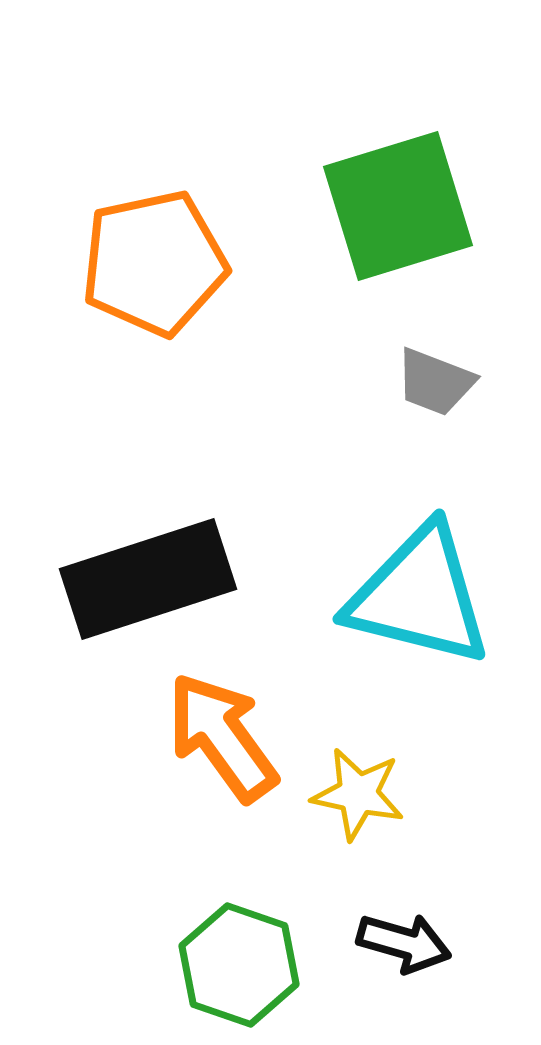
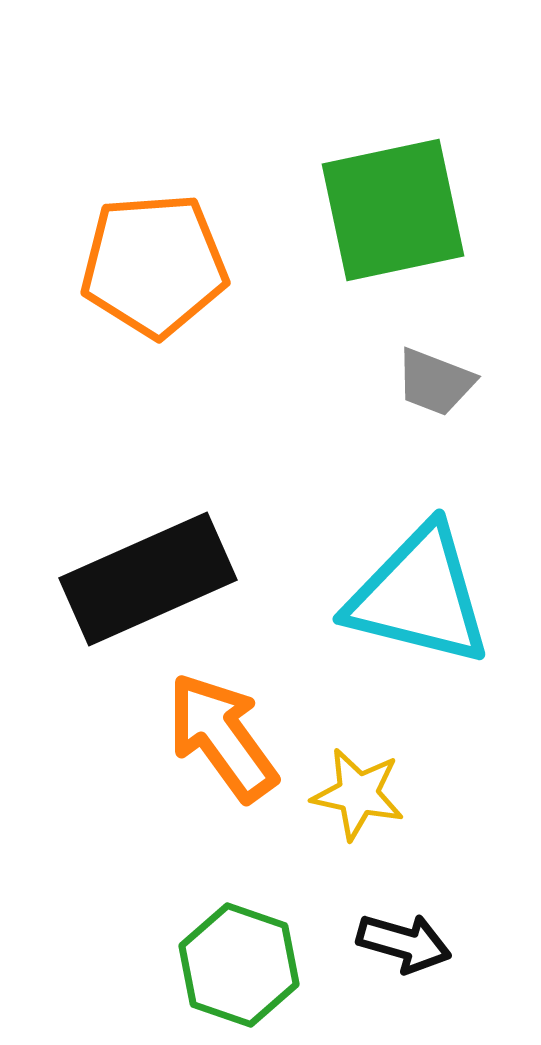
green square: moved 5 px left, 4 px down; rotated 5 degrees clockwise
orange pentagon: moved 2 px down; rotated 8 degrees clockwise
black rectangle: rotated 6 degrees counterclockwise
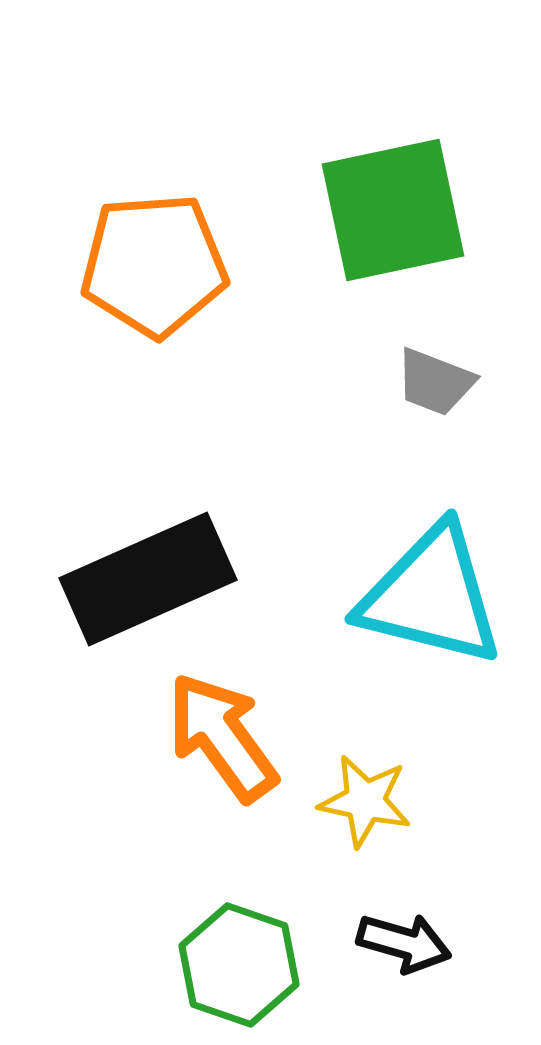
cyan triangle: moved 12 px right
yellow star: moved 7 px right, 7 px down
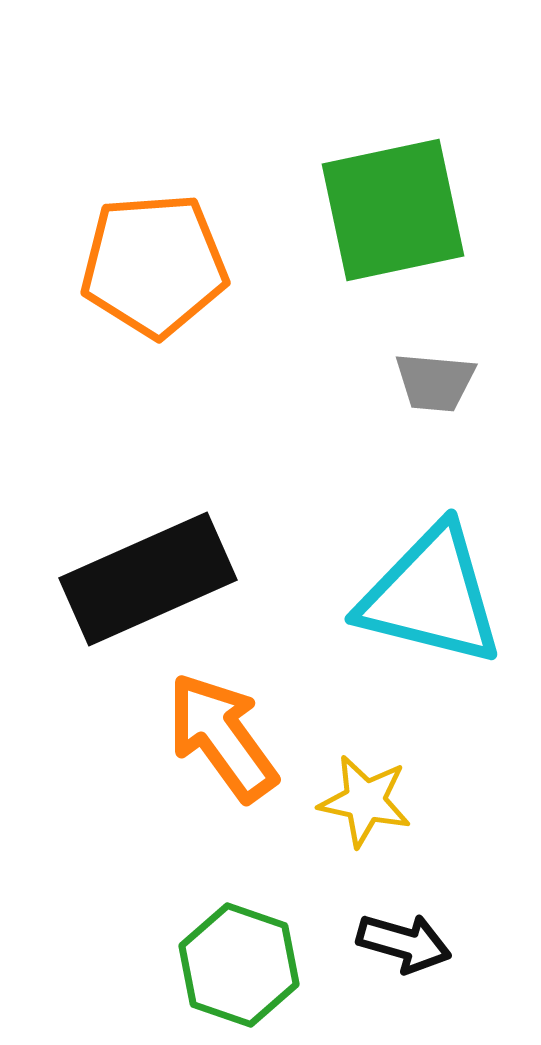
gray trapezoid: rotated 16 degrees counterclockwise
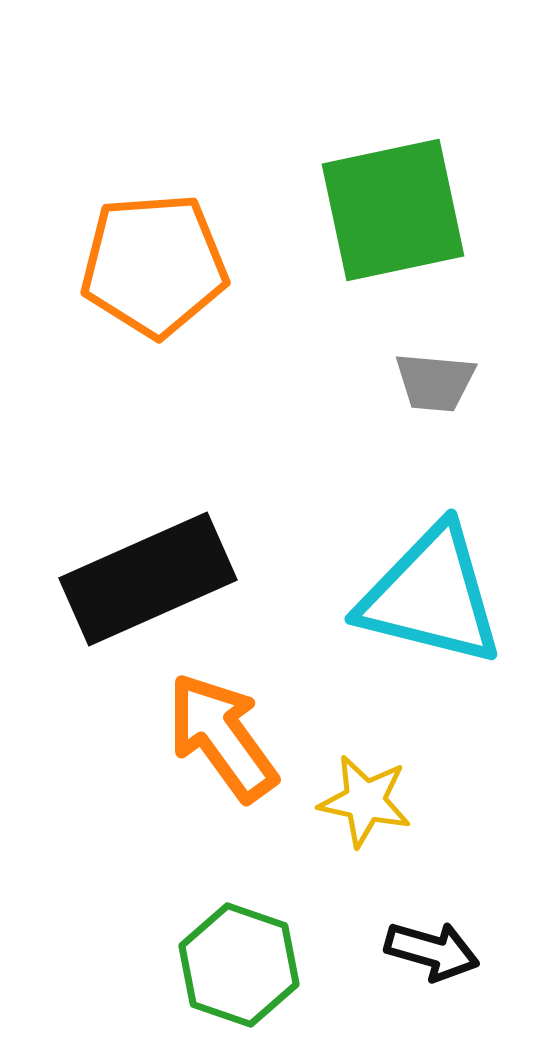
black arrow: moved 28 px right, 8 px down
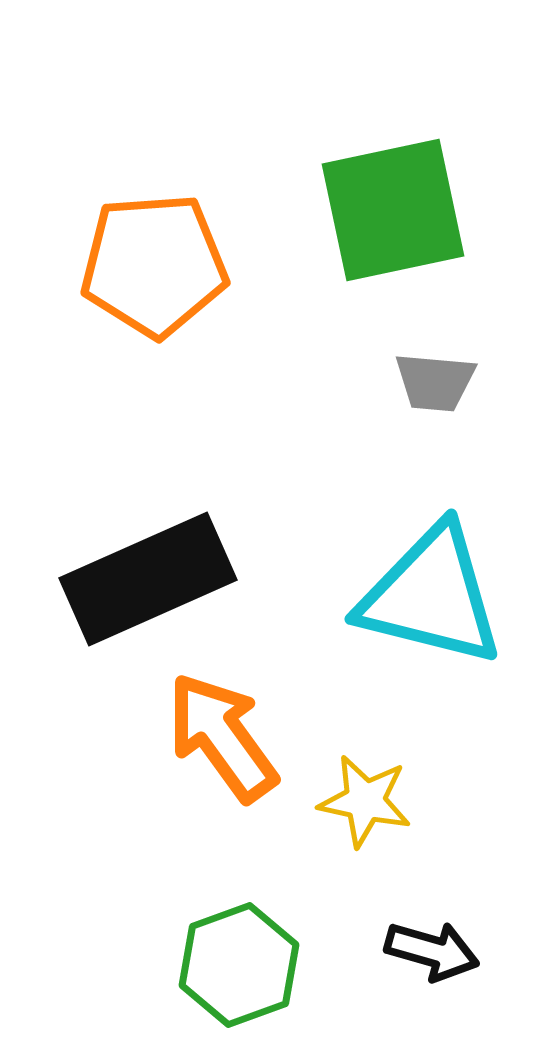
green hexagon: rotated 21 degrees clockwise
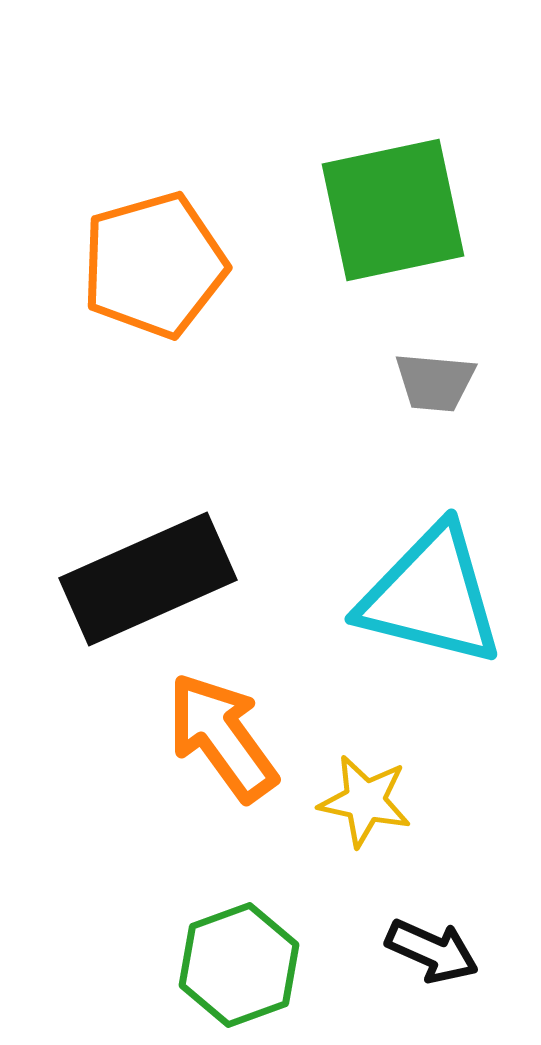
orange pentagon: rotated 12 degrees counterclockwise
black arrow: rotated 8 degrees clockwise
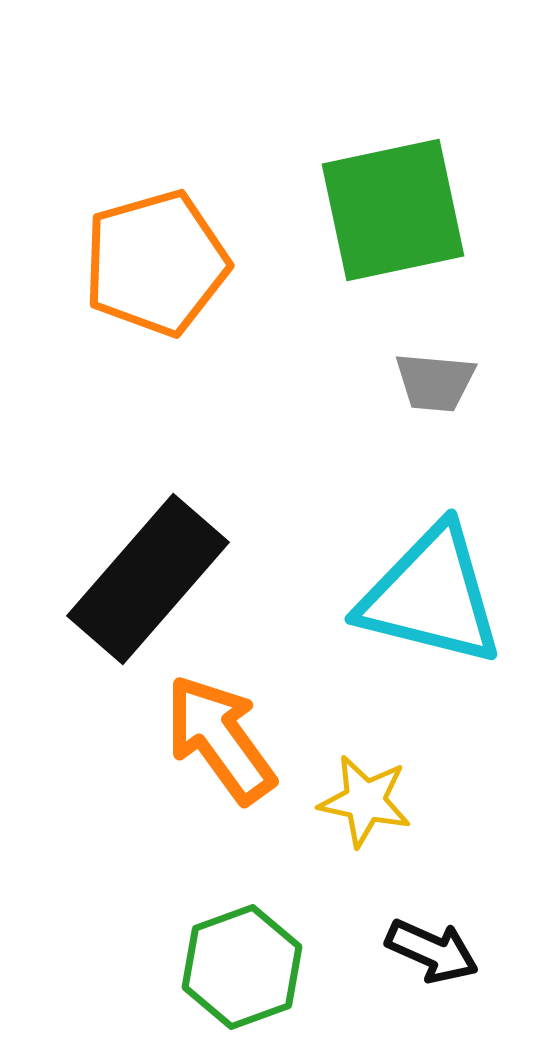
orange pentagon: moved 2 px right, 2 px up
black rectangle: rotated 25 degrees counterclockwise
orange arrow: moved 2 px left, 2 px down
green hexagon: moved 3 px right, 2 px down
